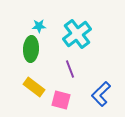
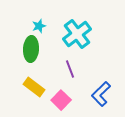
cyan star: rotated 16 degrees counterclockwise
pink square: rotated 30 degrees clockwise
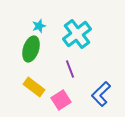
green ellipse: rotated 15 degrees clockwise
pink square: rotated 12 degrees clockwise
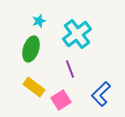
cyan star: moved 5 px up
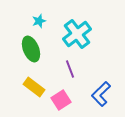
green ellipse: rotated 40 degrees counterclockwise
